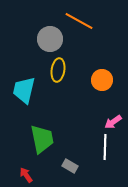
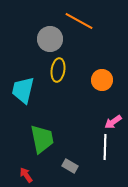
cyan trapezoid: moved 1 px left
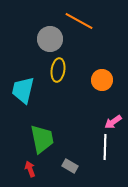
red arrow: moved 4 px right, 6 px up; rotated 14 degrees clockwise
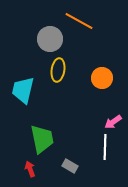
orange circle: moved 2 px up
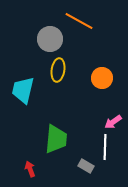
green trapezoid: moved 14 px right; rotated 16 degrees clockwise
gray rectangle: moved 16 px right
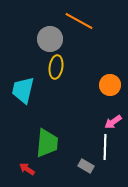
yellow ellipse: moved 2 px left, 3 px up
orange circle: moved 8 px right, 7 px down
green trapezoid: moved 9 px left, 4 px down
red arrow: moved 3 px left; rotated 35 degrees counterclockwise
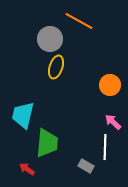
yellow ellipse: rotated 10 degrees clockwise
cyan trapezoid: moved 25 px down
pink arrow: rotated 78 degrees clockwise
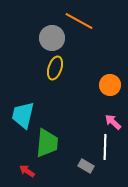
gray circle: moved 2 px right, 1 px up
yellow ellipse: moved 1 px left, 1 px down
red arrow: moved 2 px down
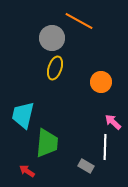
orange circle: moved 9 px left, 3 px up
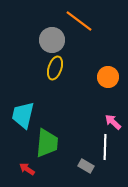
orange line: rotated 8 degrees clockwise
gray circle: moved 2 px down
orange circle: moved 7 px right, 5 px up
red arrow: moved 2 px up
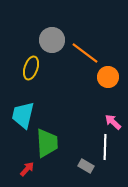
orange line: moved 6 px right, 32 px down
yellow ellipse: moved 24 px left
green trapezoid: rotated 8 degrees counterclockwise
red arrow: rotated 98 degrees clockwise
